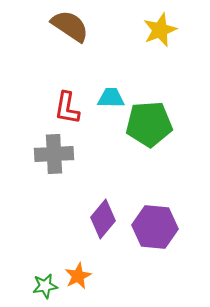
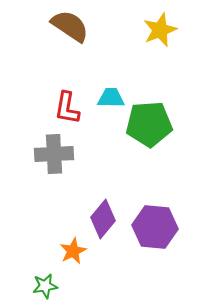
orange star: moved 5 px left, 25 px up
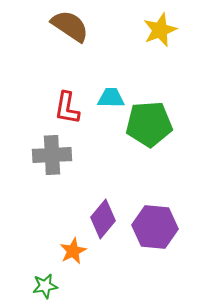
gray cross: moved 2 px left, 1 px down
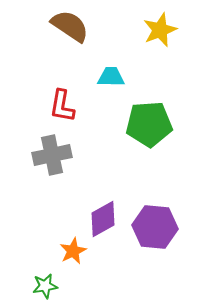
cyan trapezoid: moved 21 px up
red L-shape: moved 5 px left, 2 px up
gray cross: rotated 9 degrees counterclockwise
purple diamond: rotated 21 degrees clockwise
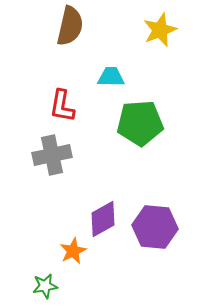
brown semicircle: rotated 69 degrees clockwise
green pentagon: moved 9 px left, 1 px up
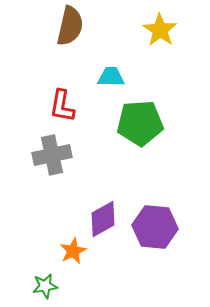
yellow star: rotated 16 degrees counterclockwise
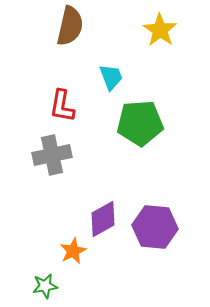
cyan trapezoid: rotated 68 degrees clockwise
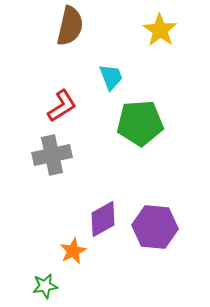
red L-shape: rotated 132 degrees counterclockwise
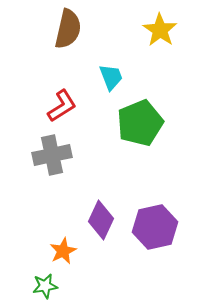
brown semicircle: moved 2 px left, 3 px down
green pentagon: rotated 18 degrees counterclockwise
purple diamond: moved 2 px left, 1 px down; rotated 36 degrees counterclockwise
purple hexagon: rotated 18 degrees counterclockwise
orange star: moved 10 px left
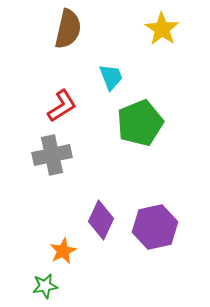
yellow star: moved 2 px right, 1 px up
